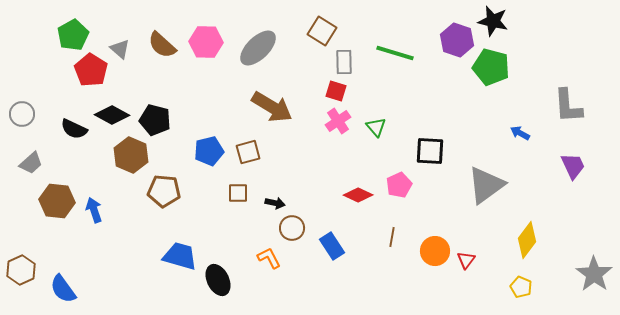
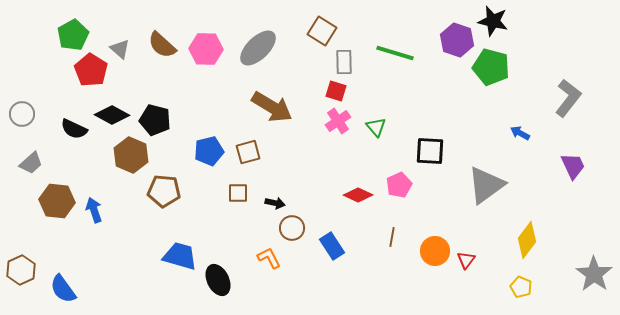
pink hexagon at (206, 42): moved 7 px down
gray L-shape at (568, 106): moved 8 px up; rotated 138 degrees counterclockwise
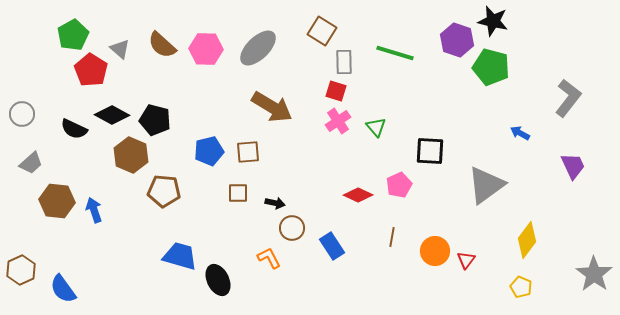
brown square at (248, 152): rotated 10 degrees clockwise
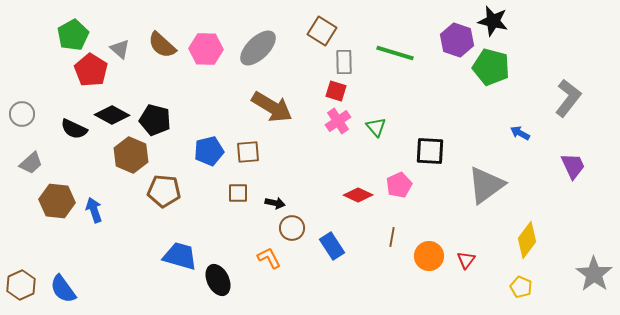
orange circle at (435, 251): moved 6 px left, 5 px down
brown hexagon at (21, 270): moved 15 px down
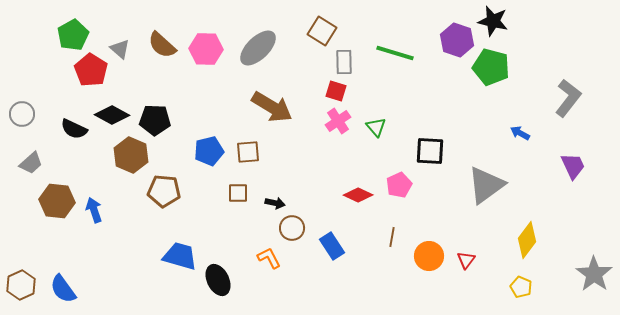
black pentagon at (155, 120): rotated 12 degrees counterclockwise
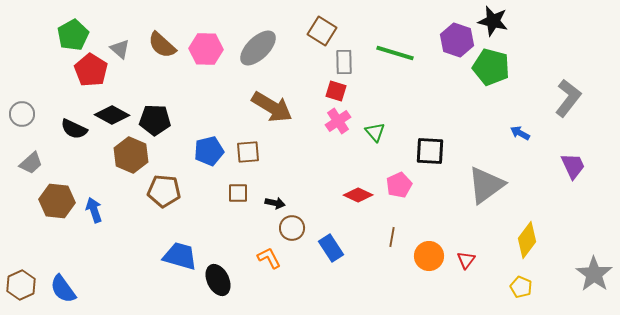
green triangle at (376, 127): moved 1 px left, 5 px down
blue rectangle at (332, 246): moved 1 px left, 2 px down
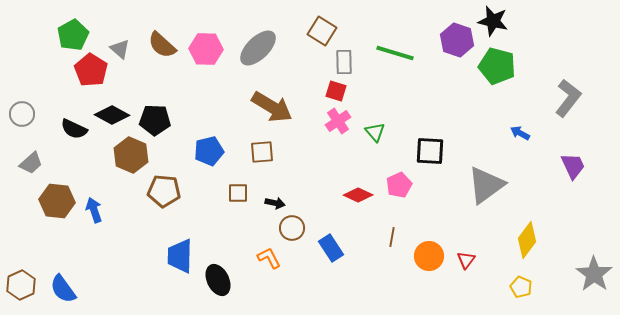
green pentagon at (491, 67): moved 6 px right, 1 px up
brown square at (248, 152): moved 14 px right
blue trapezoid at (180, 256): rotated 105 degrees counterclockwise
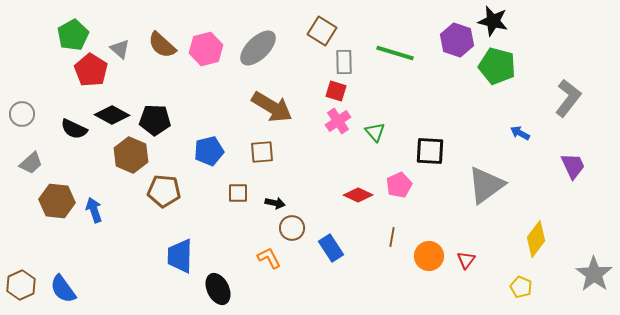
pink hexagon at (206, 49): rotated 16 degrees counterclockwise
yellow diamond at (527, 240): moved 9 px right, 1 px up
black ellipse at (218, 280): moved 9 px down
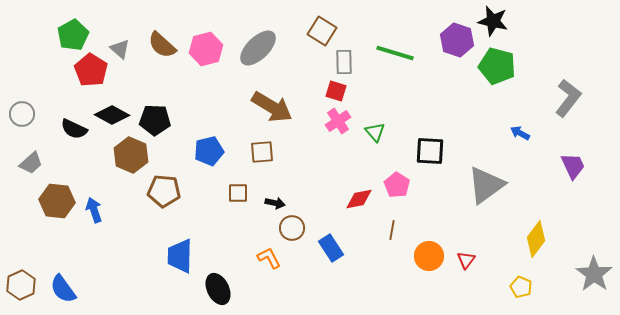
pink pentagon at (399, 185): moved 2 px left; rotated 15 degrees counterclockwise
red diamond at (358, 195): moved 1 px right, 4 px down; rotated 36 degrees counterclockwise
brown line at (392, 237): moved 7 px up
